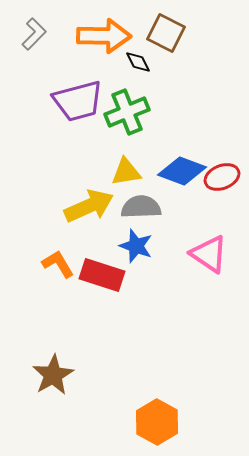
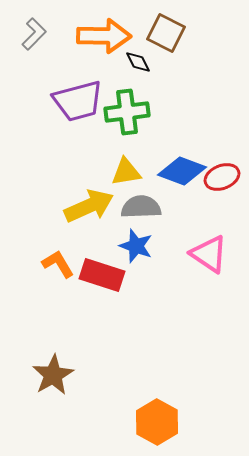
green cross: rotated 15 degrees clockwise
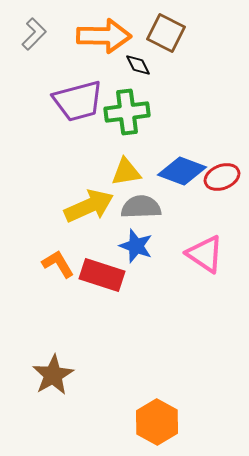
black diamond: moved 3 px down
pink triangle: moved 4 px left
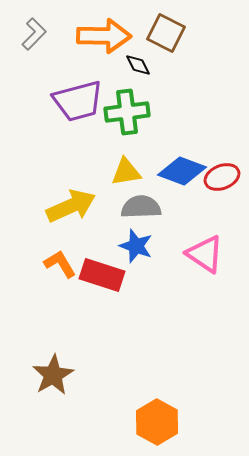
yellow arrow: moved 18 px left
orange L-shape: moved 2 px right
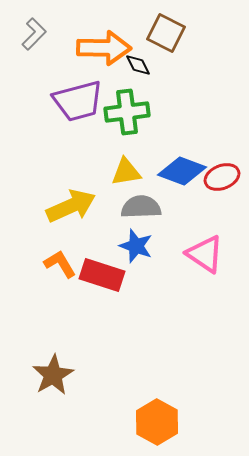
orange arrow: moved 12 px down
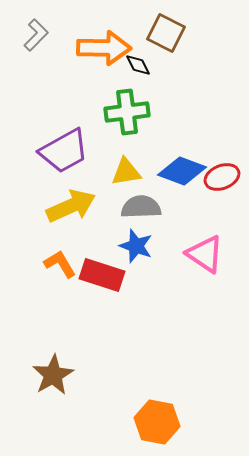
gray L-shape: moved 2 px right, 1 px down
purple trapezoid: moved 14 px left, 50 px down; rotated 14 degrees counterclockwise
orange hexagon: rotated 18 degrees counterclockwise
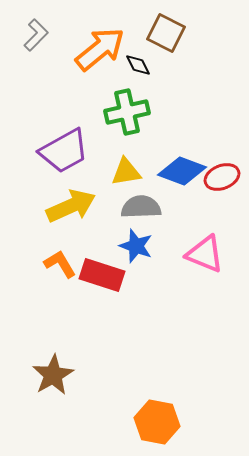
orange arrow: moved 4 px left, 1 px down; rotated 40 degrees counterclockwise
green cross: rotated 6 degrees counterclockwise
pink triangle: rotated 12 degrees counterclockwise
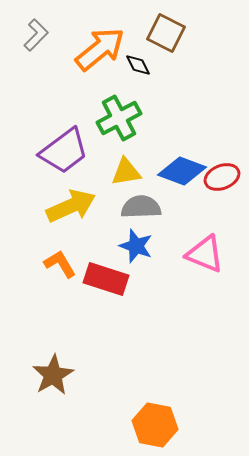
green cross: moved 8 px left, 6 px down; rotated 15 degrees counterclockwise
purple trapezoid: rotated 8 degrees counterclockwise
red rectangle: moved 4 px right, 4 px down
orange hexagon: moved 2 px left, 3 px down
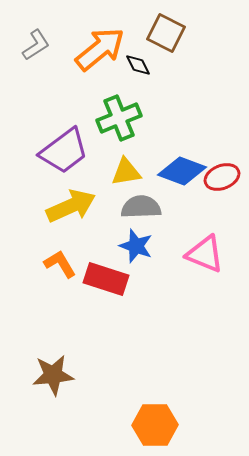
gray L-shape: moved 10 px down; rotated 12 degrees clockwise
green cross: rotated 6 degrees clockwise
brown star: rotated 24 degrees clockwise
orange hexagon: rotated 12 degrees counterclockwise
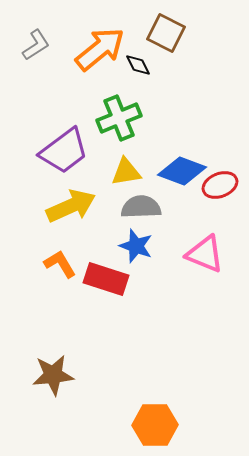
red ellipse: moved 2 px left, 8 px down
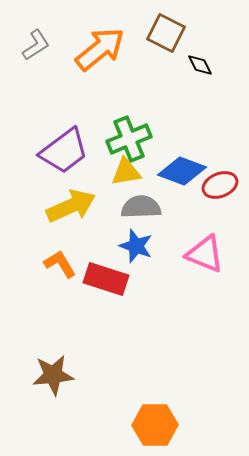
black diamond: moved 62 px right
green cross: moved 10 px right, 21 px down
